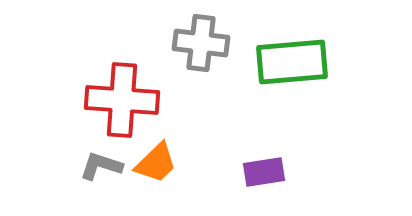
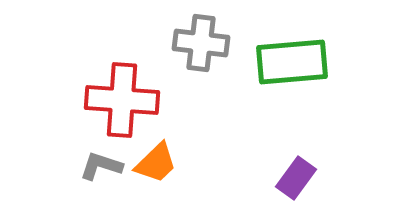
purple rectangle: moved 32 px right, 6 px down; rotated 45 degrees counterclockwise
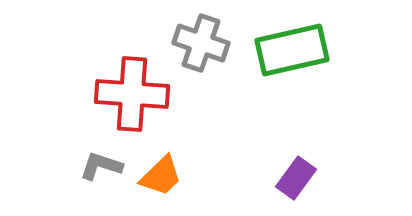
gray cross: rotated 12 degrees clockwise
green rectangle: moved 12 px up; rotated 8 degrees counterclockwise
red cross: moved 10 px right, 6 px up
orange trapezoid: moved 5 px right, 13 px down
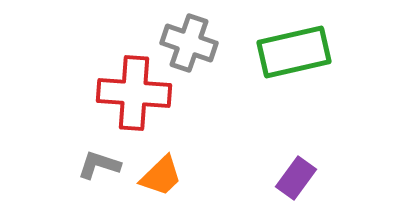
gray cross: moved 12 px left
green rectangle: moved 2 px right, 2 px down
red cross: moved 2 px right, 1 px up
gray L-shape: moved 2 px left, 1 px up
